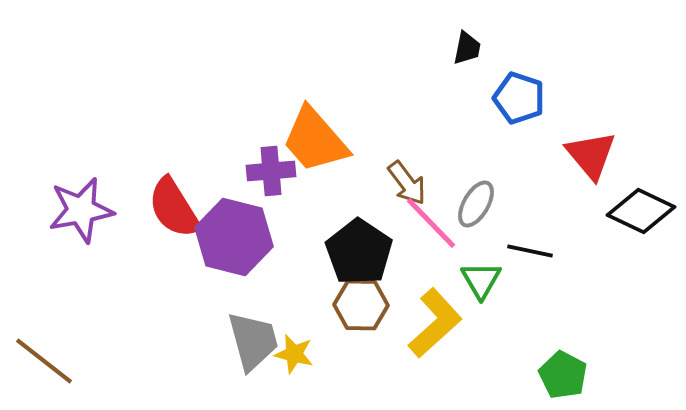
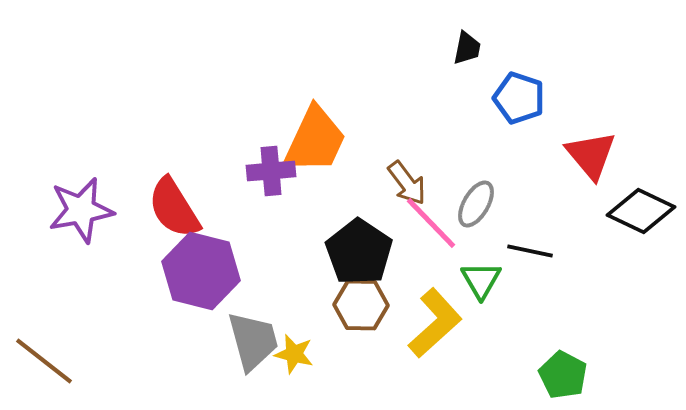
orange trapezoid: rotated 114 degrees counterclockwise
purple hexagon: moved 33 px left, 34 px down
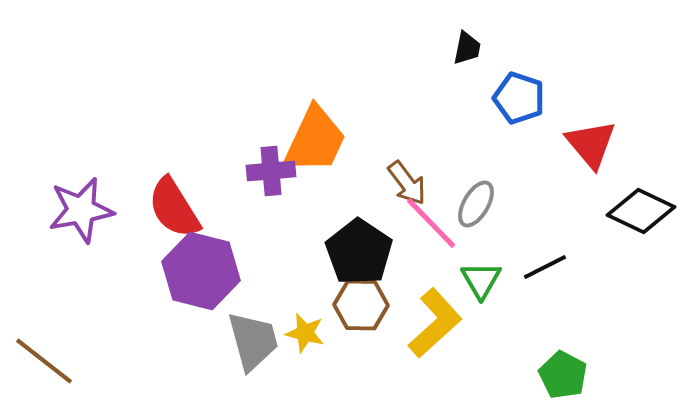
red triangle: moved 11 px up
black line: moved 15 px right, 16 px down; rotated 39 degrees counterclockwise
yellow star: moved 11 px right, 21 px up
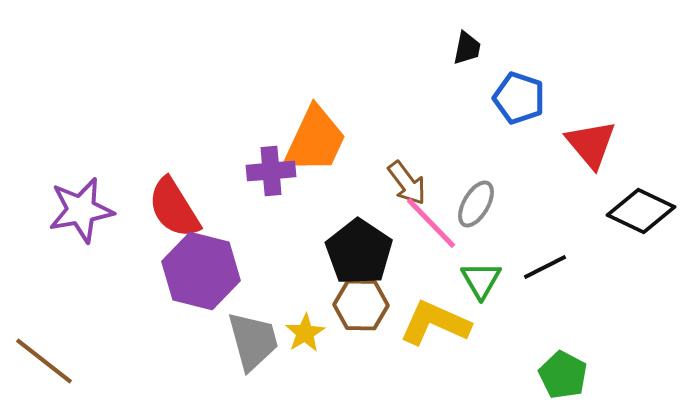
yellow L-shape: rotated 114 degrees counterclockwise
yellow star: rotated 27 degrees clockwise
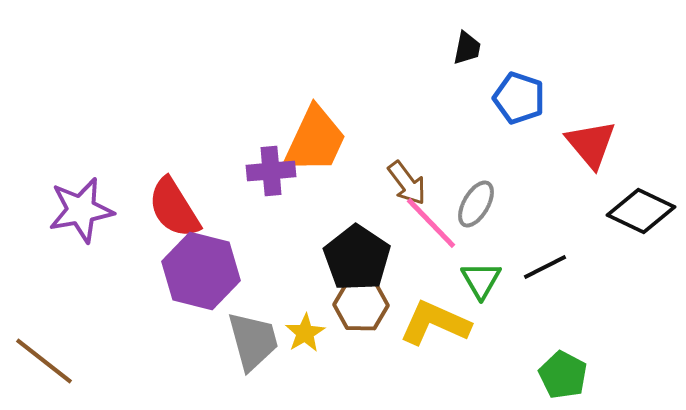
black pentagon: moved 2 px left, 6 px down
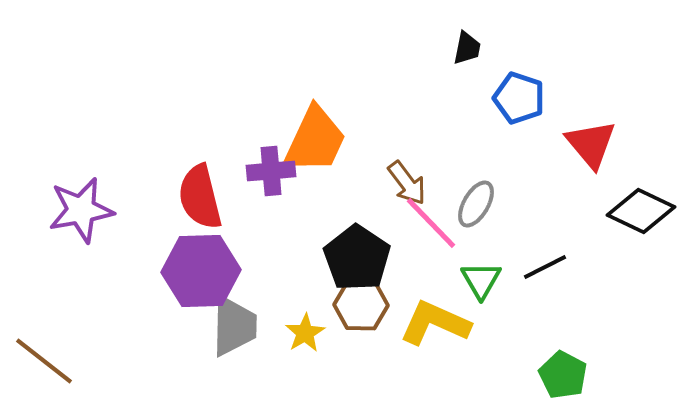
red semicircle: moved 26 px right, 11 px up; rotated 18 degrees clockwise
purple hexagon: rotated 16 degrees counterclockwise
gray trapezoid: moved 19 px left, 15 px up; rotated 16 degrees clockwise
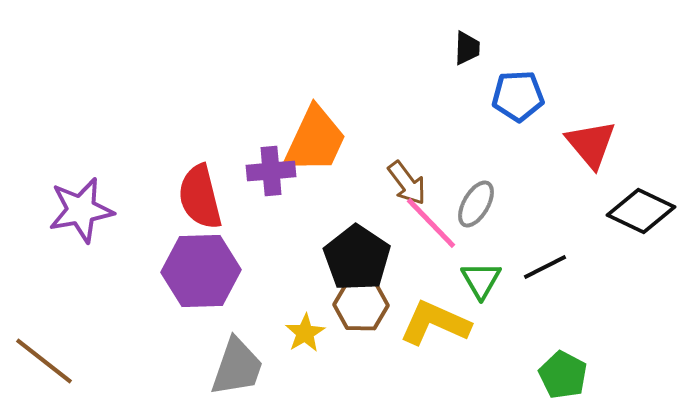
black trapezoid: rotated 9 degrees counterclockwise
blue pentagon: moved 1 px left, 2 px up; rotated 21 degrees counterclockwise
gray trapezoid: moved 3 px right, 41 px down; rotated 18 degrees clockwise
